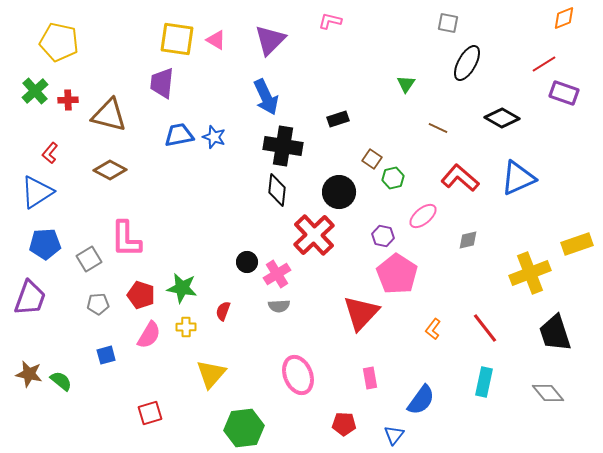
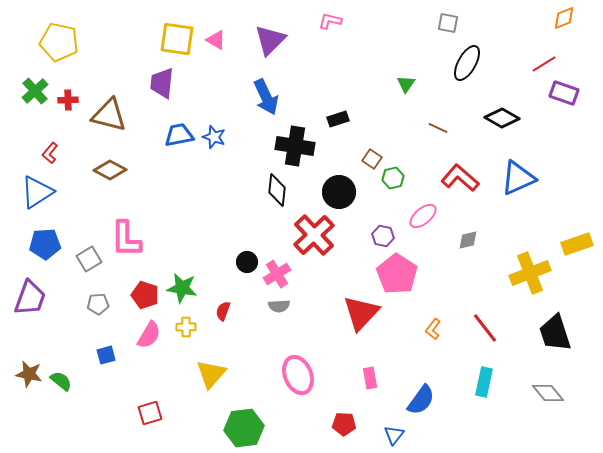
black cross at (283, 146): moved 12 px right
red pentagon at (141, 295): moved 4 px right
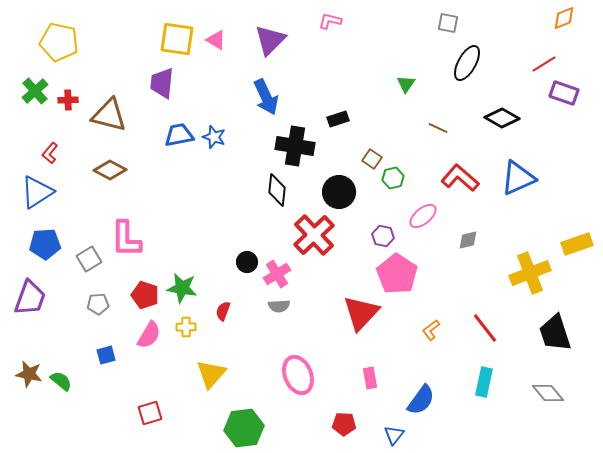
orange L-shape at (433, 329): moved 2 px left, 1 px down; rotated 15 degrees clockwise
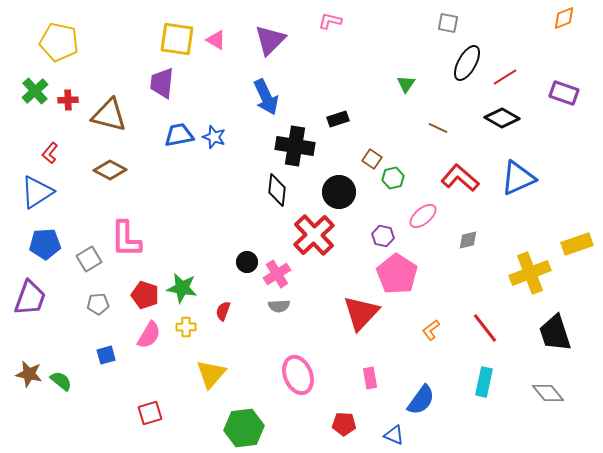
red line at (544, 64): moved 39 px left, 13 px down
blue triangle at (394, 435): rotated 45 degrees counterclockwise
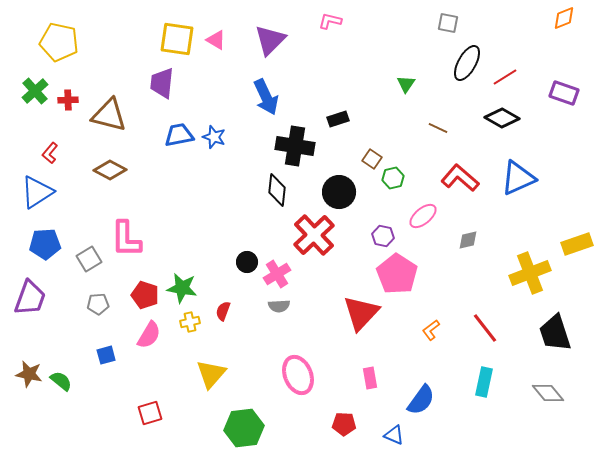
yellow cross at (186, 327): moved 4 px right, 5 px up; rotated 12 degrees counterclockwise
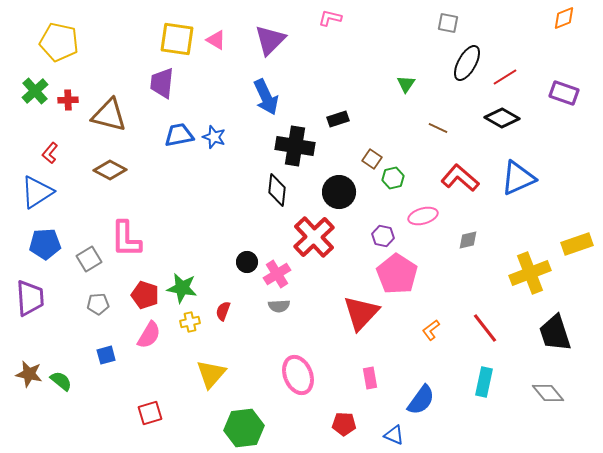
pink L-shape at (330, 21): moved 3 px up
pink ellipse at (423, 216): rotated 24 degrees clockwise
red cross at (314, 235): moved 2 px down
purple trapezoid at (30, 298): rotated 24 degrees counterclockwise
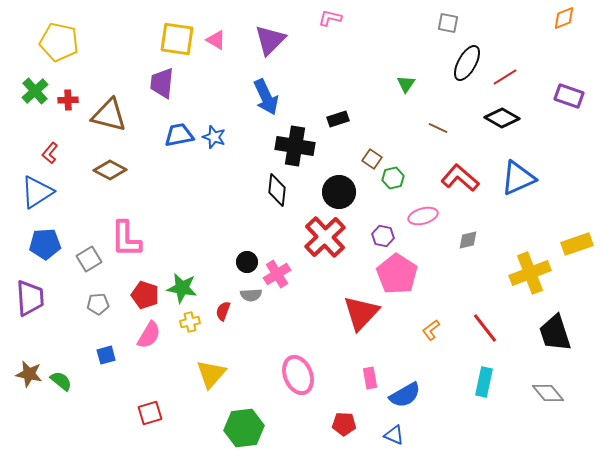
purple rectangle at (564, 93): moved 5 px right, 3 px down
red cross at (314, 237): moved 11 px right
gray semicircle at (279, 306): moved 28 px left, 11 px up
blue semicircle at (421, 400): moved 16 px left, 5 px up; rotated 24 degrees clockwise
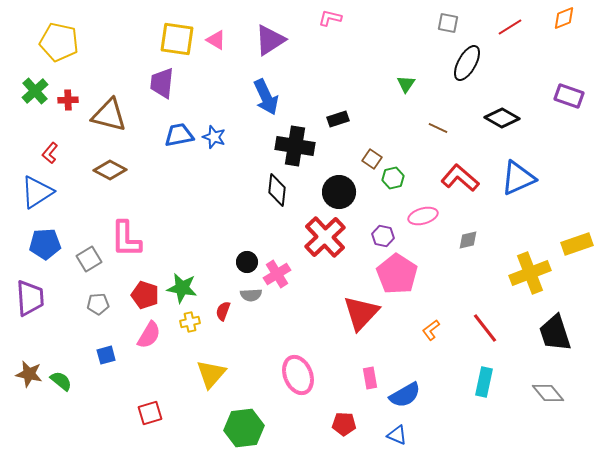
purple triangle at (270, 40): rotated 12 degrees clockwise
red line at (505, 77): moved 5 px right, 50 px up
blue triangle at (394, 435): moved 3 px right
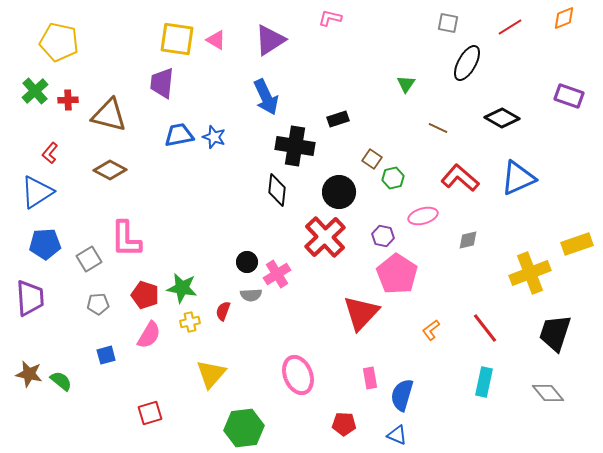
black trapezoid at (555, 333): rotated 36 degrees clockwise
blue semicircle at (405, 395): moved 3 px left; rotated 136 degrees clockwise
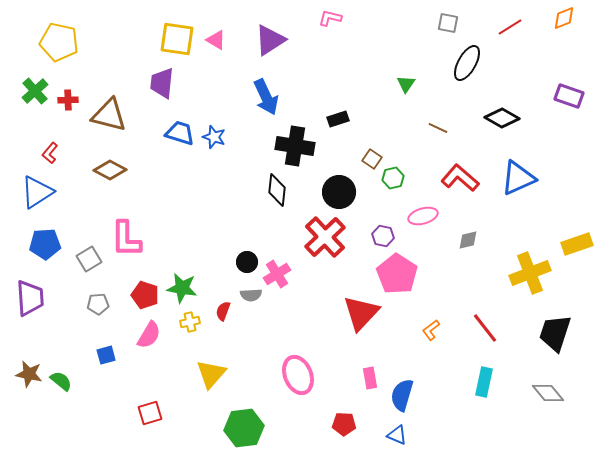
blue trapezoid at (179, 135): moved 1 px right, 2 px up; rotated 28 degrees clockwise
